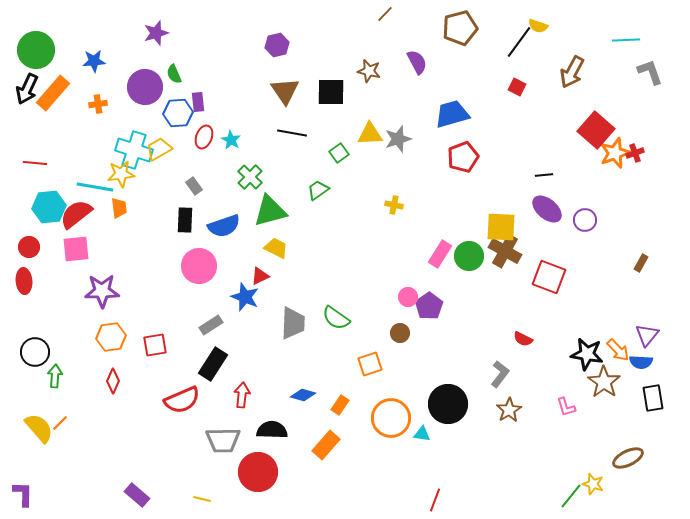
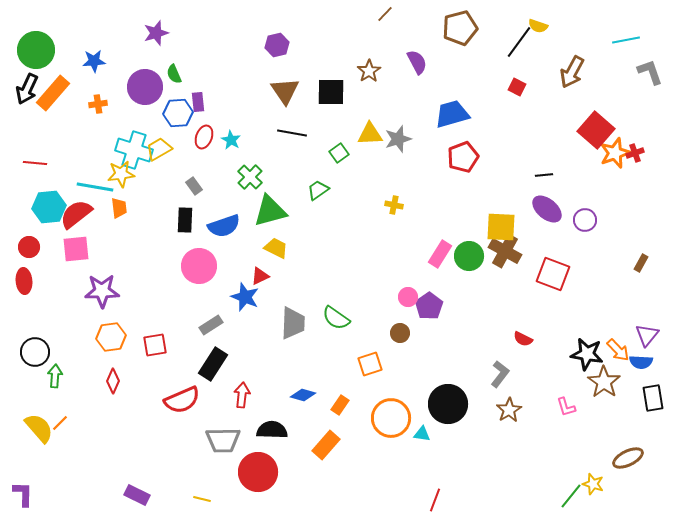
cyan line at (626, 40): rotated 8 degrees counterclockwise
brown star at (369, 71): rotated 25 degrees clockwise
red square at (549, 277): moved 4 px right, 3 px up
purple rectangle at (137, 495): rotated 15 degrees counterclockwise
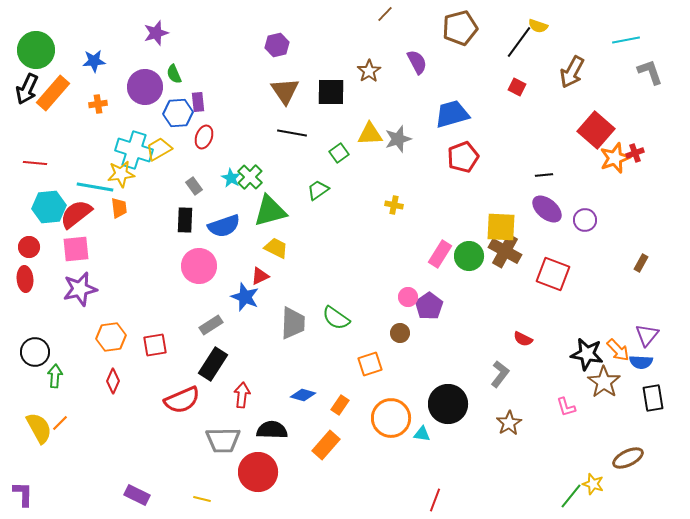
cyan star at (231, 140): moved 38 px down
orange star at (615, 153): moved 5 px down
red ellipse at (24, 281): moved 1 px right, 2 px up
purple star at (102, 291): moved 22 px left, 2 px up; rotated 12 degrees counterclockwise
brown star at (509, 410): moved 13 px down
yellow semicircle at (39, 428): rotated 12 degrees clockwise
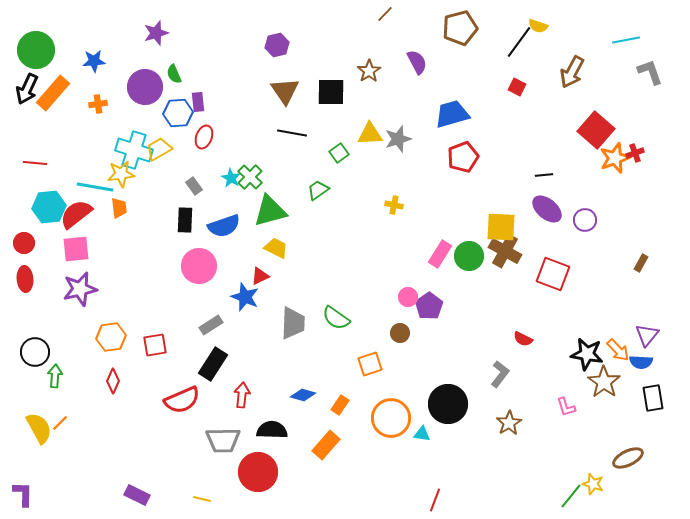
red circle at (29, 247): moved 5 px left, 4 px up
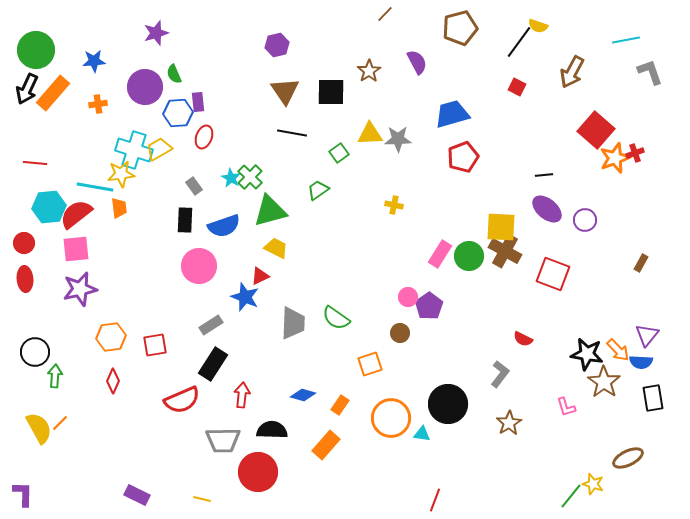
gray star at (398, 139): rotated 16 degrees clockwise
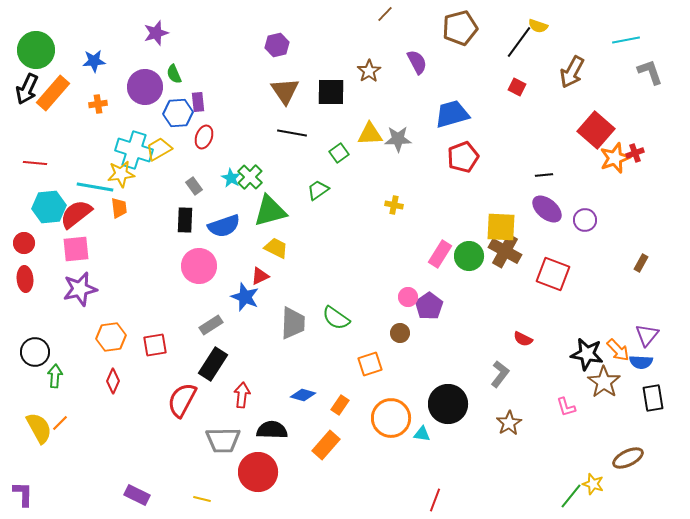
red semicircle at (182, 400): rotated 141 degrees clockwise
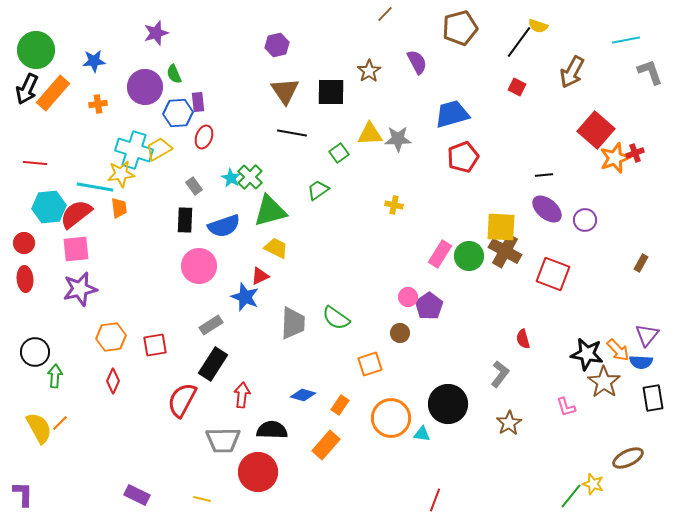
red semicircle at (523, 339): rotated 48 degrees clockwise
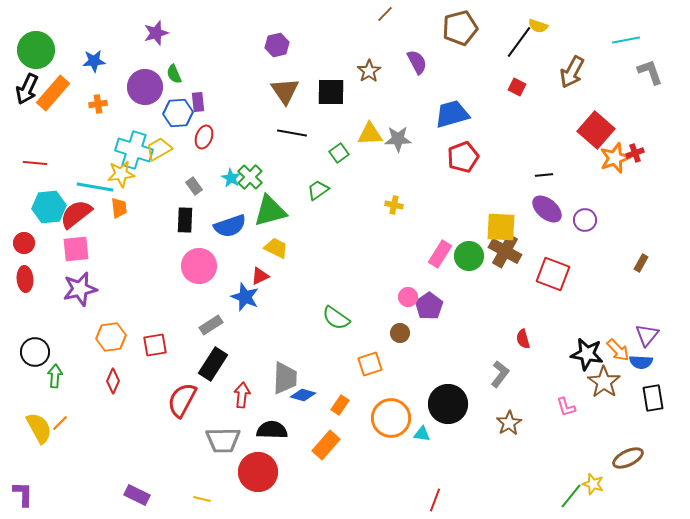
blue semicircle at (224, 226): moved 6 px right
gray trapezoid at (293, 323): moved 8 px left, 55 px down
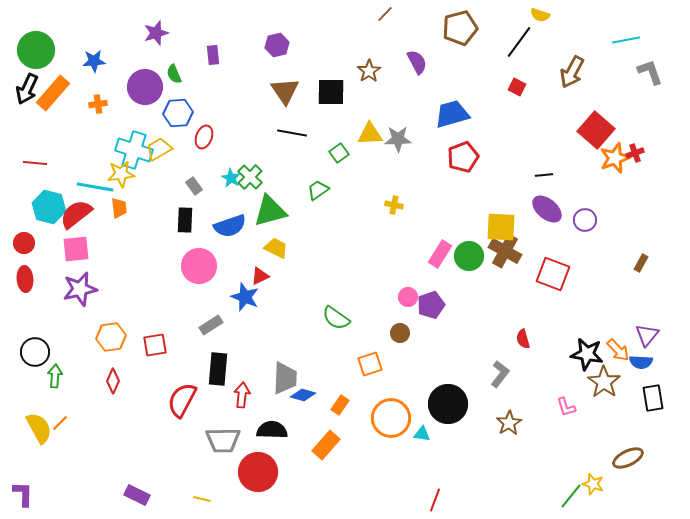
yellow semicircle at (538, 26): moved 2 px right, 11 px up
purple rectangle at (198, 102): moved 15 px right, 47 px up
cyan hexagon at (49, 207): rotated 20 degrees clockwise
purple pentagon at (429, 306): moved 2 px right, 1 px up; rotated 16 degrees clockwise
black rectangle at (213, 364): moved 5 px right, 5 px down; rotated 28 degrees counterclockwise
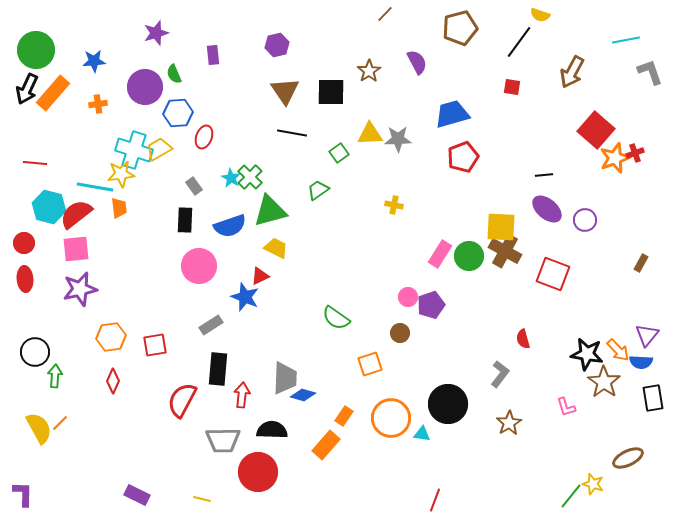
red square at (517, 87): moved 5 px left; rotated 18 degrees counterclockwise
orange rectangle at (340, 405): moved 4 px right, 11 px down
